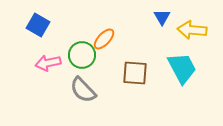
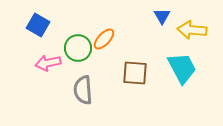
blue triangle: moved 1 px up
green circle: moved 4 px left, 7 px up
gray semicircle: rotated 40 degrees clockwise
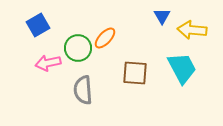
blue square: rotated 30 degrees clockwise
orange ellipse: moved 1 px right, 1 px up
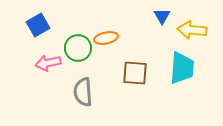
orange ellipse: moved 1 px right; rotated 35 degrees clockwise
cyan trapezoid: rotated 32 degrees clockwise
gray semicircle: moved 2 px down
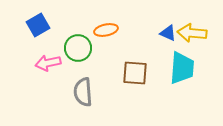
blue triangle: moved 6 px right, 17 px down; rotated 36 degrees counterclockwise
yellow arrow: moved 3 px down
orange ellipse: moved 8 px up
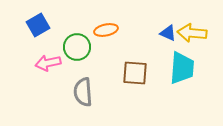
green circle: moved 1 px left, 1 px up
